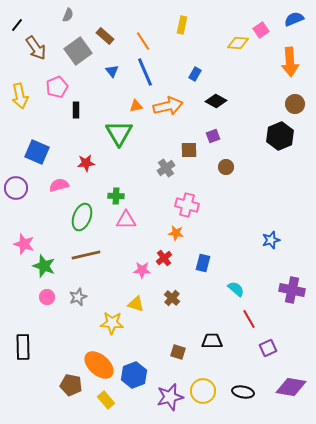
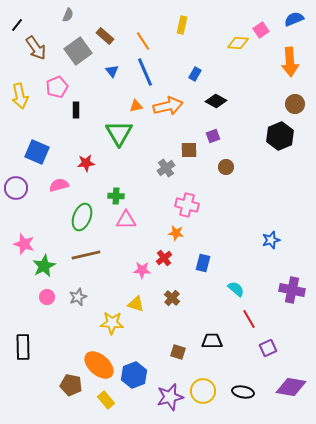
green star at (44, 266): rotated 25 degrees clockwise
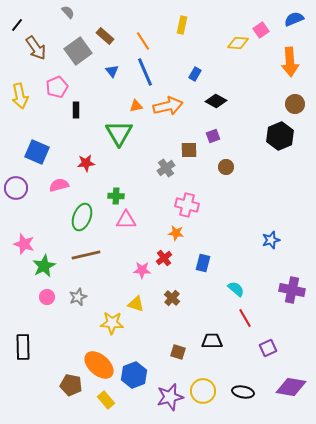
gray semicircle at (68, 15): moved 3 px up; rotated 64 degrees counterclockwise
red line at (249, 319): moved 4 px left, 1 px up
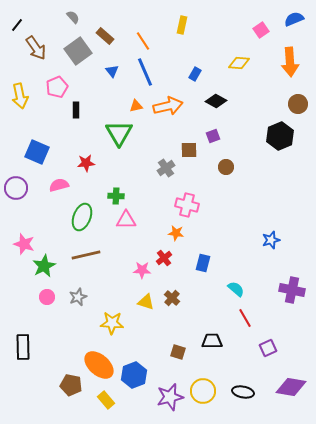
gray semicircle at (68, 12): moved 5 px right, 5 px down
yellow diamond at (238, 43): moved 1 px right, 20 px down
brown circle at (295, 104): moved 3 px right
yellow triangle at (136, 304): moved 10 px right, 2 px up
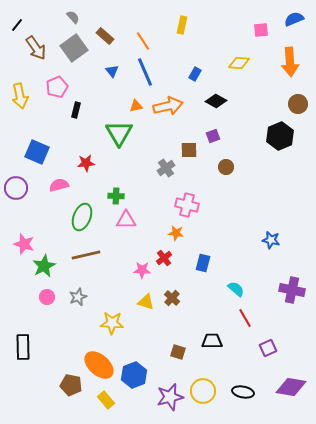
pink square at (261, 30): rotated 28 degrees clockwise
gray square at (78, 51): moved 4 px left, 3 px up
black rectangle at (76, 110): rotated 14 degrees clockwise
blue star at (271, 240): rotated 30 degrees clockwise
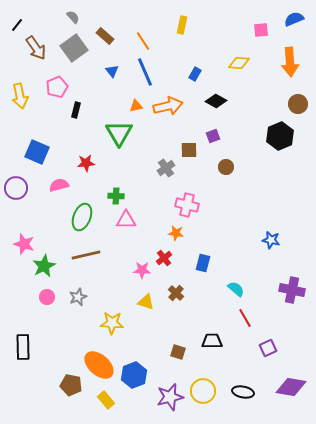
brown cross at (172, 298): moved 4 px right, 5 px up
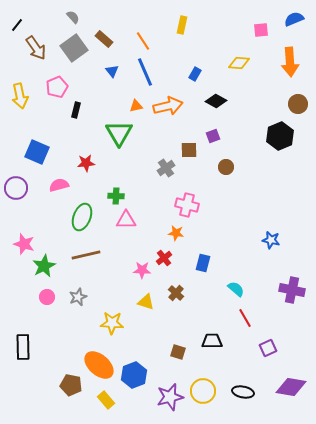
brown rectangle at (105, 36): moved 1 px left, 3 px down
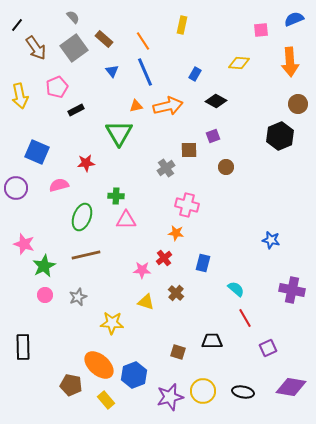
black rectangle at (76, 110): rotated 49 degrees clockwise
pink circle at (47, 297): moved 2 px left, 2 px up
